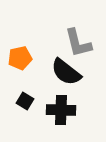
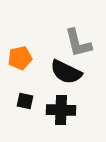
black semicircle: rotated 12 degrees counterclockwise
black square: rotated 18 degrees counterclockwise
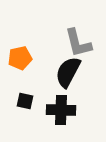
black semicircle: moved 2 px right; rotated 92 degrees clockwise
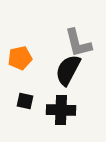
black semicircle: moved 2 px up
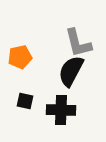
orange pentagon: moved 1 px up
black semicircle: moved 3 px right, 1 px down
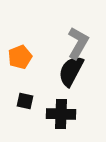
gray L-shape: rotated 136 degrees counterclockwise
orange pentagon: rotated 10 degrees counterclockwise
black cross: moved 4 px down
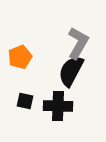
black cross: moved 3 px left, 8 px up
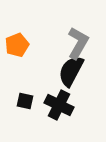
orange pentagon: moved 3 px left, 12 px up
black cross: moved 1 px right, 1 px up; rotated 24 degrees clockwise
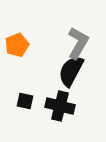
black cross: moved 1 px right, 1 px down; rotated 12 degrees counterclockwise
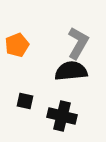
black semicircle: rotated 56 degrees clockwise
black cross: moved 2 px right, 10 px down
